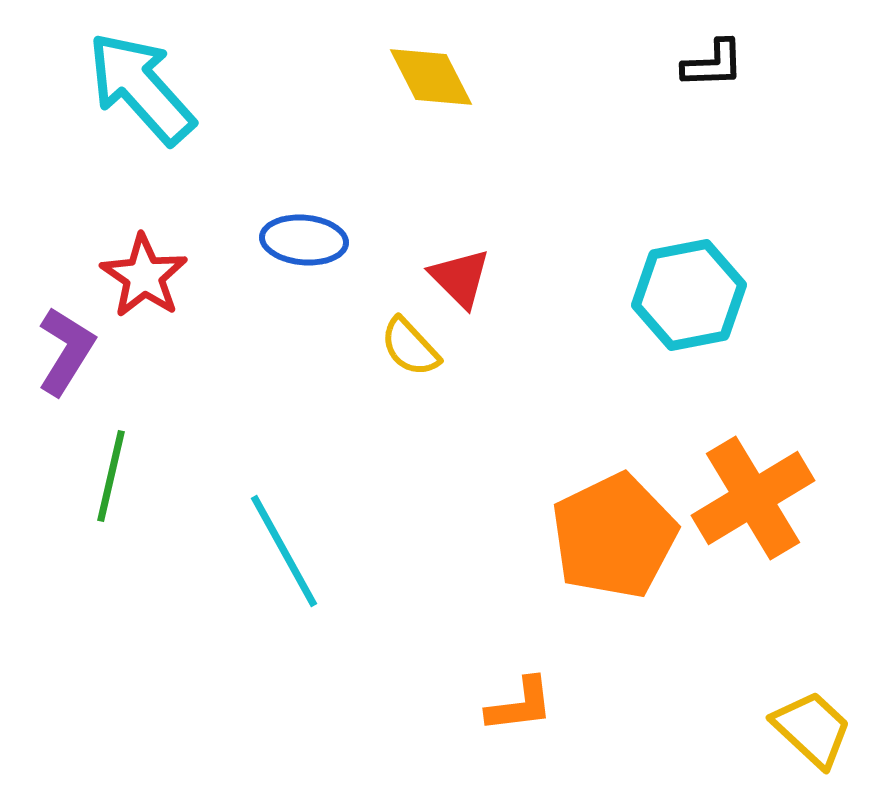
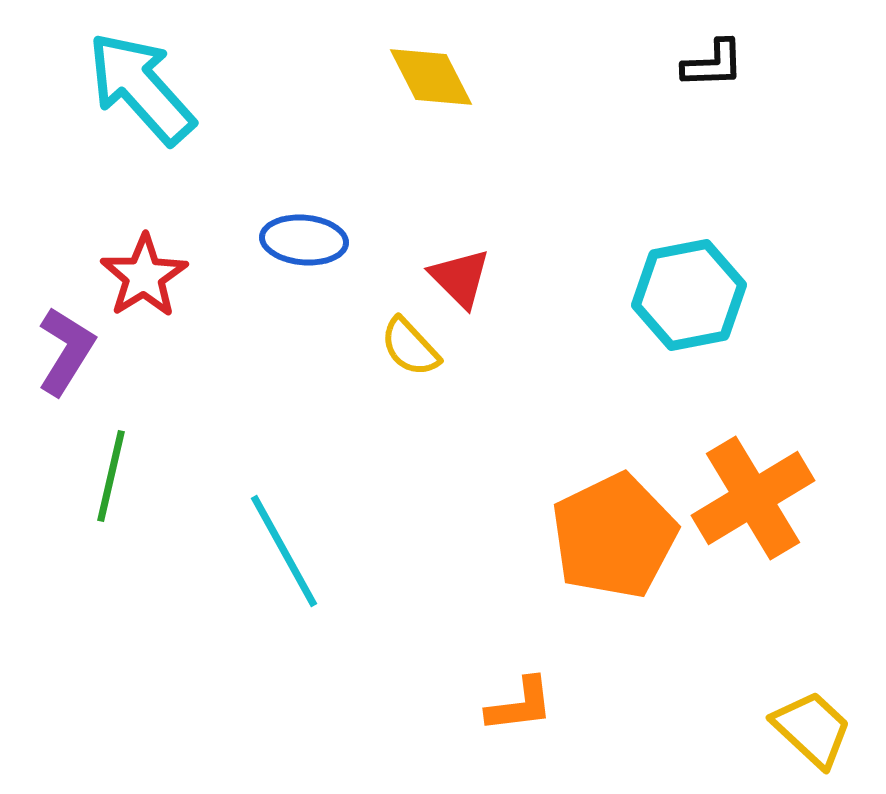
red star: rotated 6 degrees clockwise
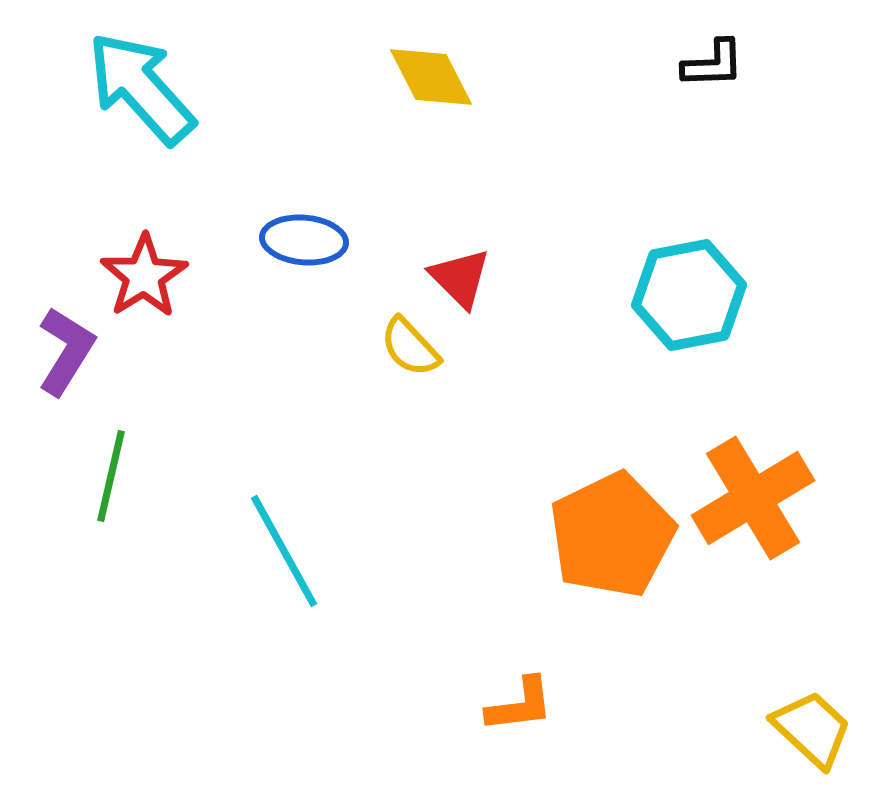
orange pentagon: moved 2 px left, 1 px up
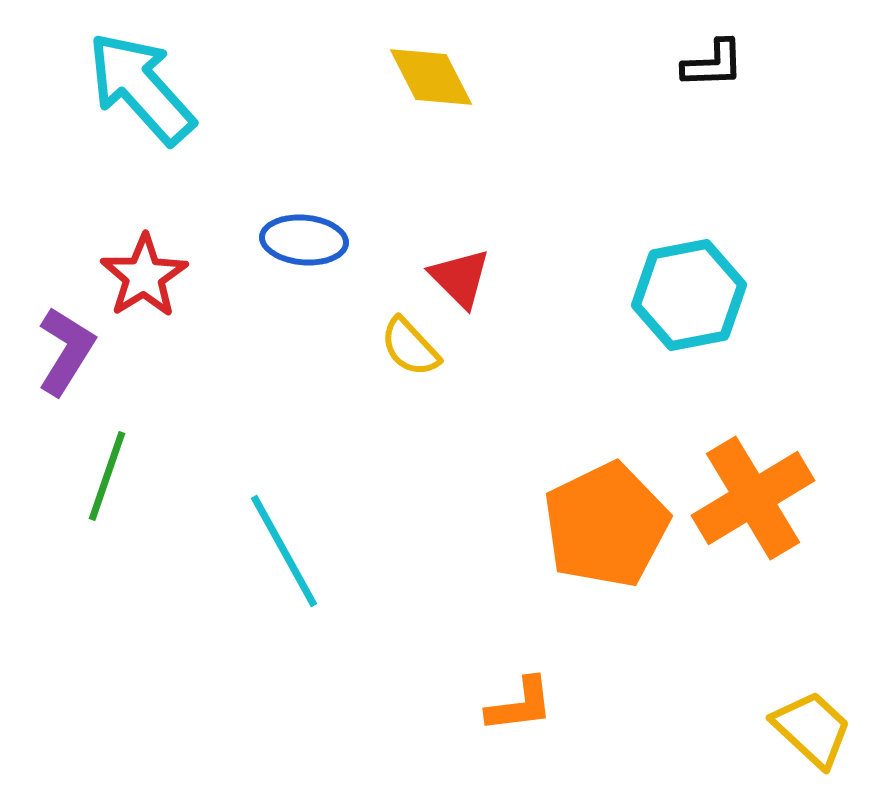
green line: moved 4 px left; rotated 6 degrees clockwise
orange pentagon: moved 6 px left, 10 px up
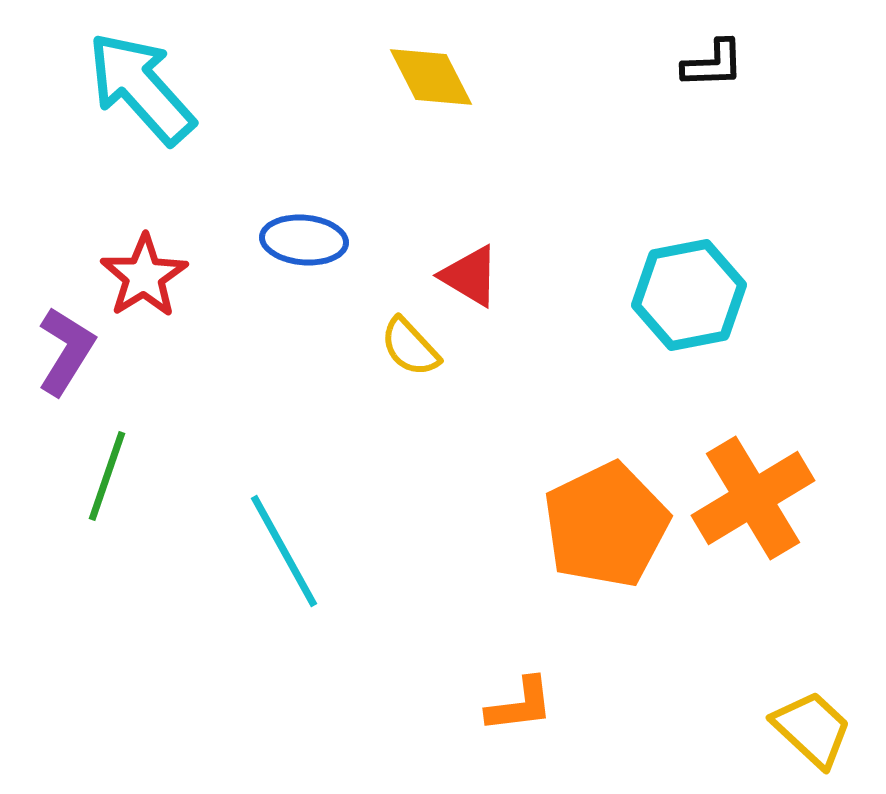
red triangle: moved 10 px right, 2 px up; rotated 14 degrees counterclockwise
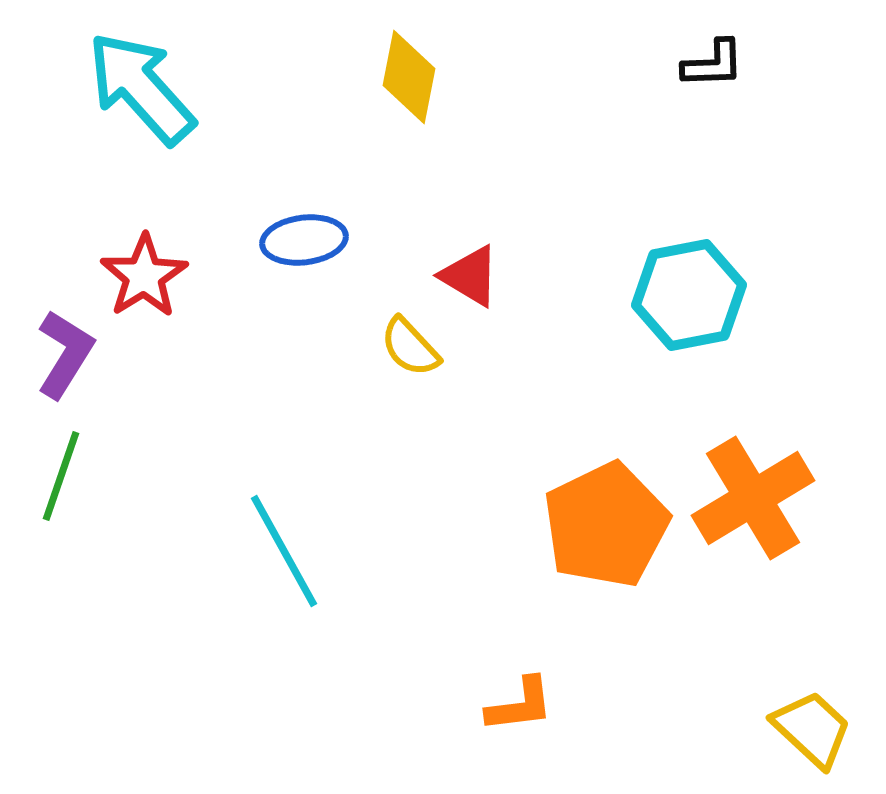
yellow diamond: moved 22 px left; rotated 38 degrees clockwise
blue ellipse: rotated 12 degrees counterclockwise
purple L-shape: moved 1 px left, 3 px down
green line: moved 46 px left
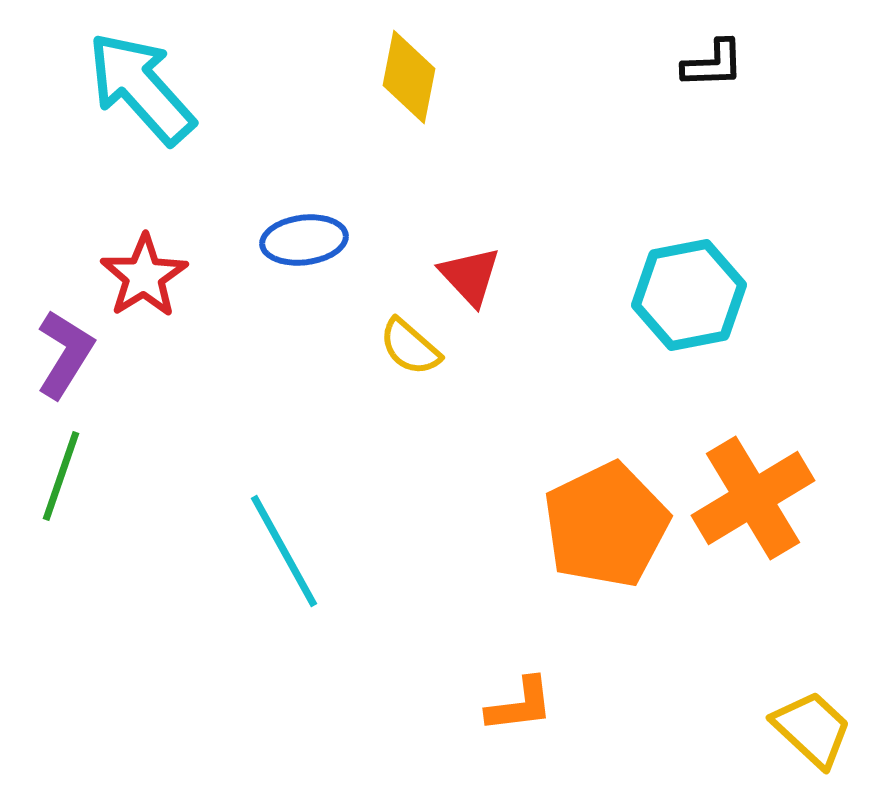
red triangle: rotated 16 degrees clockwise
yellow semicircle: rotated 6 degrees counterclockwise
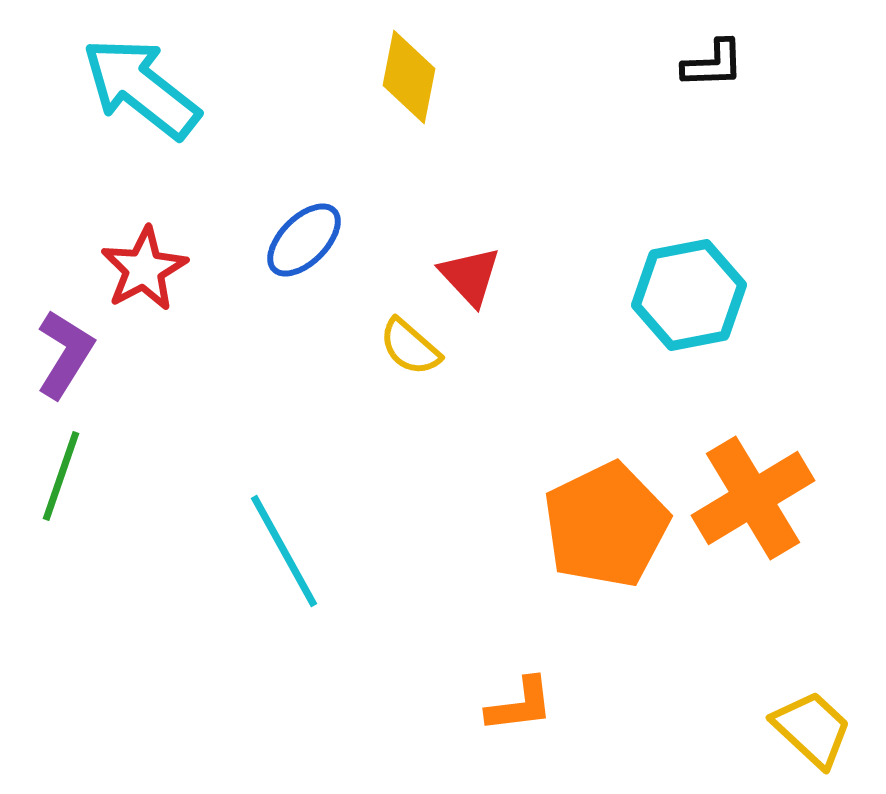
cyan arrow: rotated 10 degrees counterclockwise
blue ellipse: rotated 38 degrees counterclockwise
red star: moved 7 px up; rotated 4 degrees clockwise
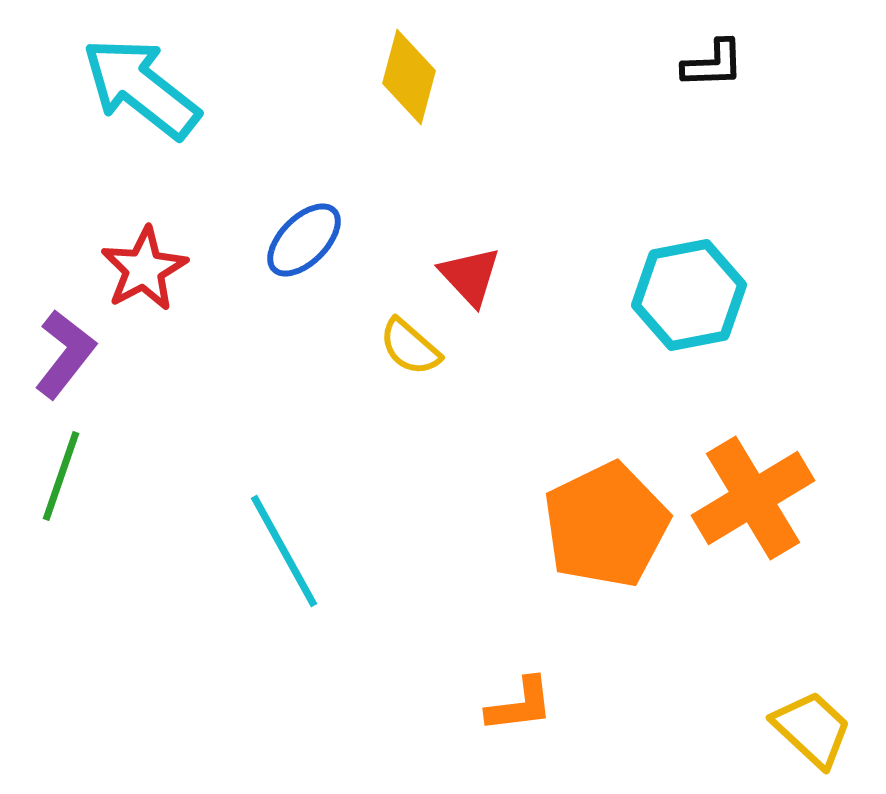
yellow diamond: rotated 4 degrees clockwise
purple L-shape: rotated 6 degrees clockwise
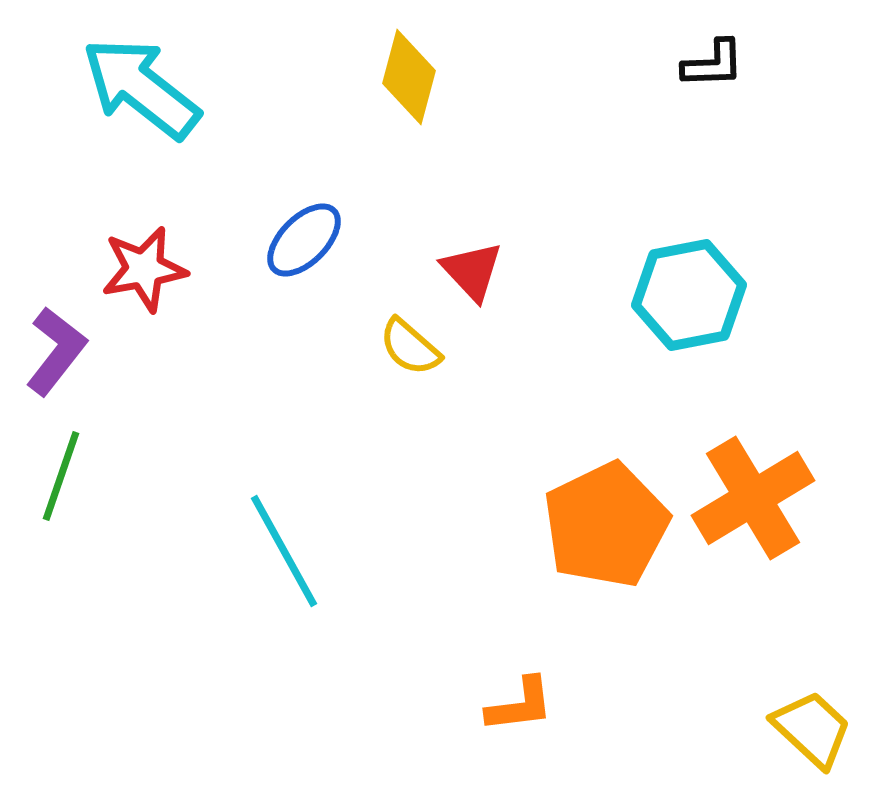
red star: rotated 18 degrees clockwise
red triangle: moved 2 px right, 5 px up
purple L-shape: moved 9 px left, 3 px up
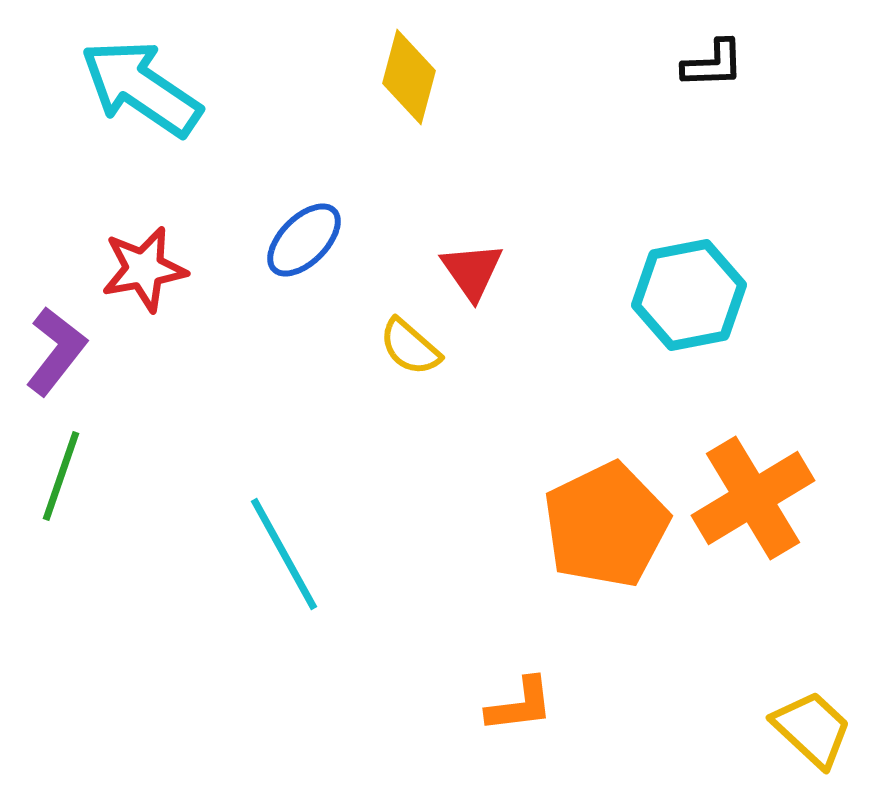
cyan arrow: rotated 4 degrees counterclockwise
red triangle: rotated 8 degrees clockwise
cyan line: moved 3 px down
